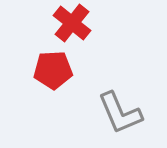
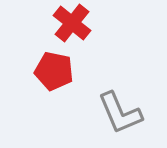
red pentagon: moved 1 px right, 1 px down; rotated 15 degrees clockwise
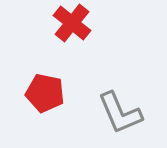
red pentagon: moved 9 px left, 22 px down
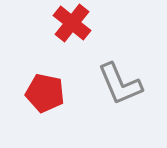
gray L-shape: moved 29 px up
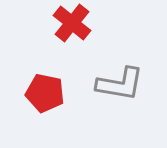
gray L-shape: rotated 57 degrees counterclockwise
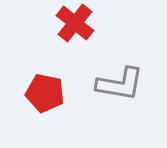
red cross: moved 3 px right
